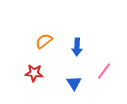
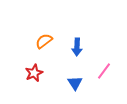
red star: rotated 30 degrees counterclockwise
blue triangle: moved 1 px right
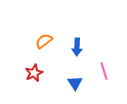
pink line: rotated 54 degrees counterclockwise
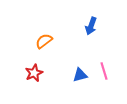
blue arrow: moved 14 px right, 21 px up; rotated 18 degrees clockwise
blue triangle: moved 5 px right, 8 px up; rotated 49 degrees clockwise
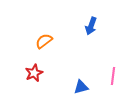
pink line: moved 9 px right, 5 px down; rotated 24 degrees clockwise
blue triangle: moved 1 px right, 12 px down
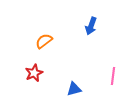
blue triangle: moved 7 px left, 2 px down
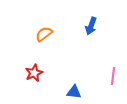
orange semicircle: moved 7 px up
blue triangle: moved 3 px down; rotated 21 degrees clockwise
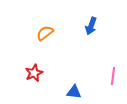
orange semicircle: moved 1 px right, 1 px up
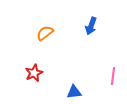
blue triangle: rotated 14 degrees counterclockwise
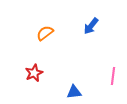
blue arrow: rotated 18 degrees clockwise
